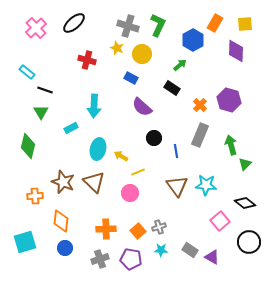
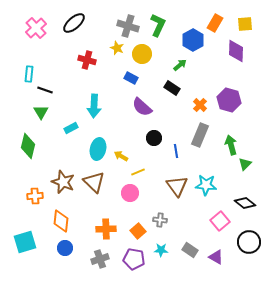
cyan rectangle at (27, 72): moved 2 px right, 2 px down; rotated 56 degrees clockwise
gray cross at (159, 227): moved 1 px right, 7 px up; rotated 24 degrees clockwise
purple triangle at (212, 257): moved 4 px right
purple pentagon at (131, 259): moved 3 px right
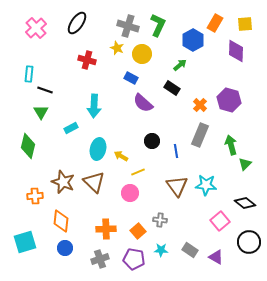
black ellipse at (74, 23): moved 3 px right; rotated 15 degrees counterclockwise
purple semicircle at (142, 107): moved 1 px right, 4 px up
black circle at (154, 138): moved 2 px left, 3 px down
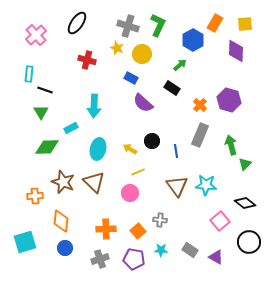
pink cross at (36, 28): moved 7 px down
green diamond at (28, 146): moved 19 px right, 1 px down; rotated 75 degrees clockwise
yellow arrow at (121, 156): moved 9 px right, 7 px up
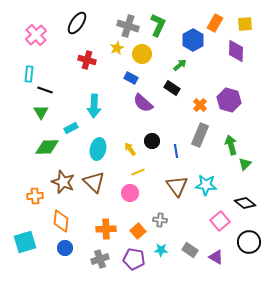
yellow star at (117, 48): rotated 24 degrees clockwise
yellow arrow at (130, 149): rotated 24 degrees clockwise
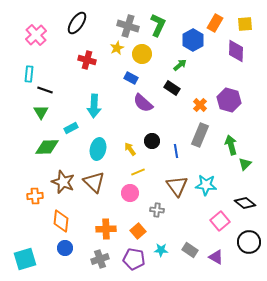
gray cross at (160, 220): moved 3 px left, 10 px up
cyan square at (25, 242): moved 17 px down
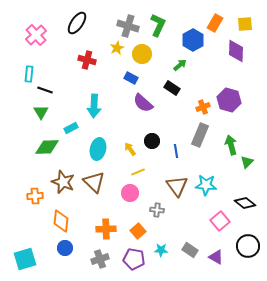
orange cross at (200, 105): moved 3 px right, 2 px down; rotated 24 degrees clockwise
green triangle at (245, 164): moved 2 px right, 2 px up
black circle at (249, 242): moved 1 px left, 4 px down
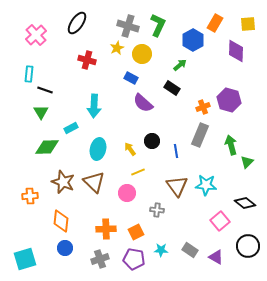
yellow square at (245, 24): moved 3 px right
pink circle at (130, 193): moved 3 px left
orange cross at (35, 196): moved 5 px left
orange square at (138, 231): moved 2 px left, 1 px down; rotated 14 degrees clockwise
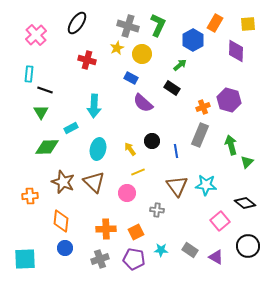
cyan square at (25, 259): rotated 15 degrees clockwise
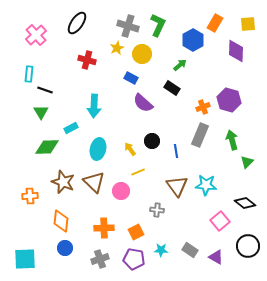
green arrow at (231, 145): moved 1 px right, 5 px up
pink circle at (127, 193): moved 6 px left, 2 px up
orange cross at (106, 229): moved 2 px left, 1 px up
